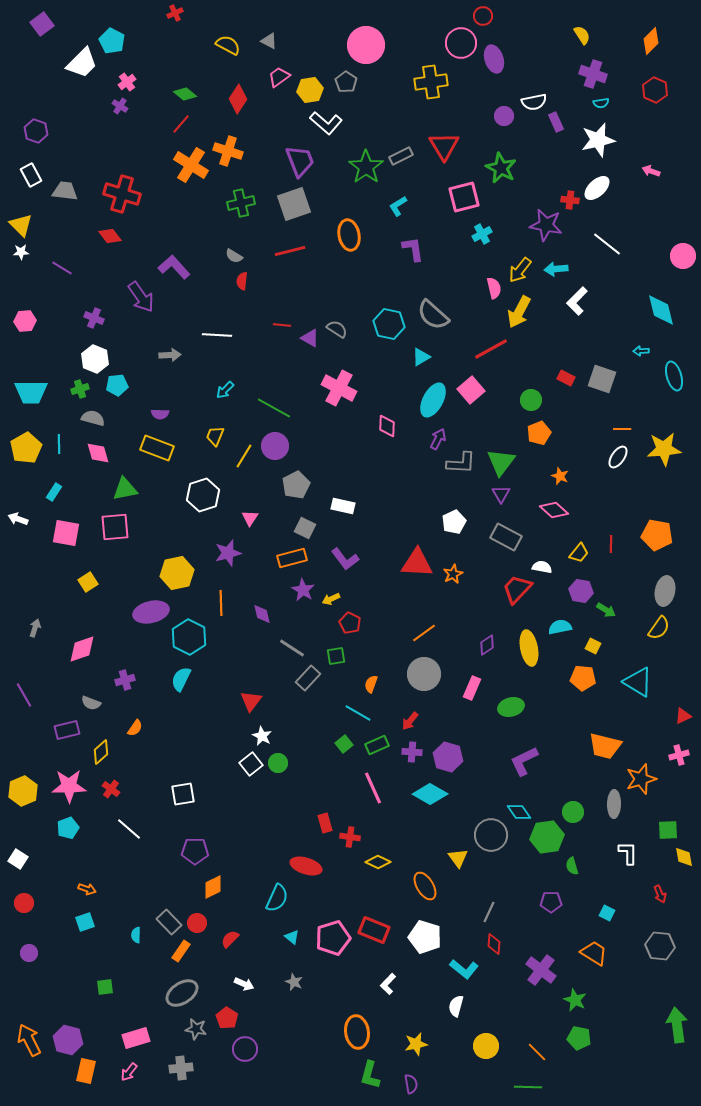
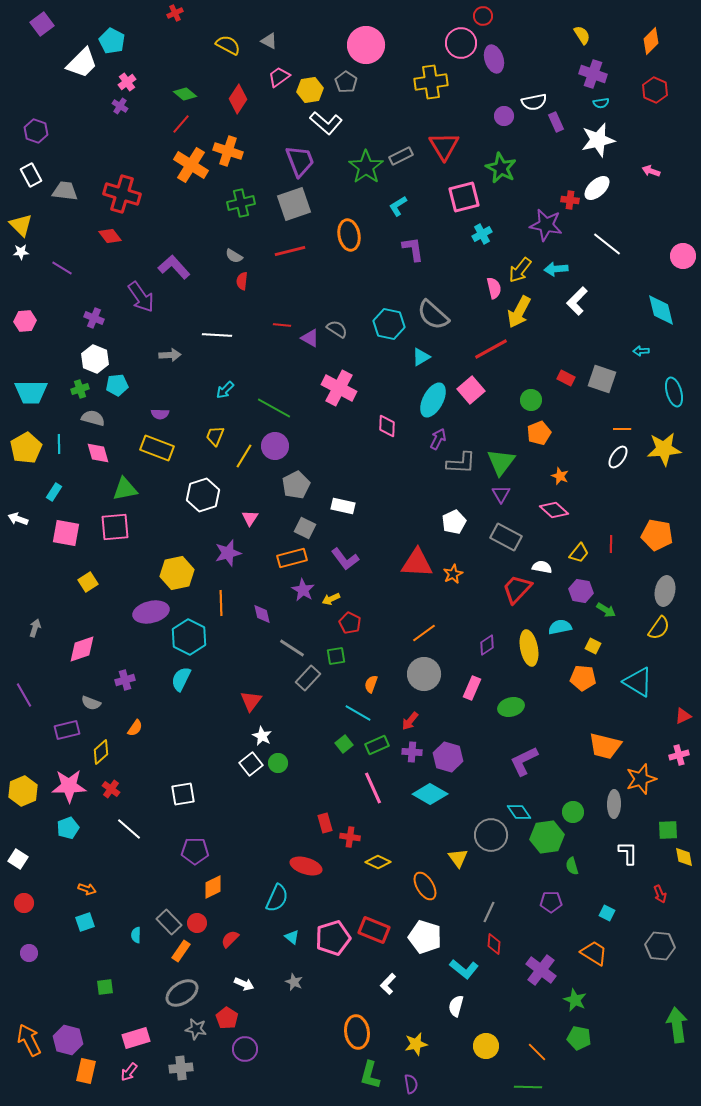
cyan ellipse at (674, 376): moved 16 px down
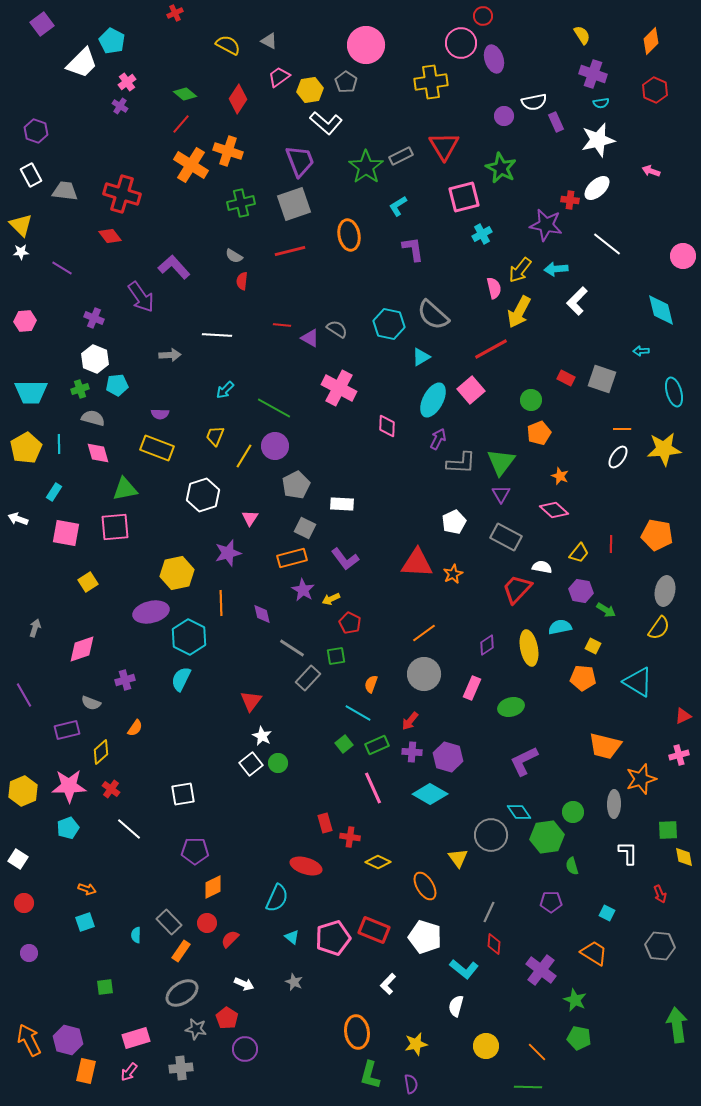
white rectangle at (343, 506): moved 1 px left, 2 px up; rotated 10 degrees counterclockwise
red circle at (197, 923): moved 10 px right
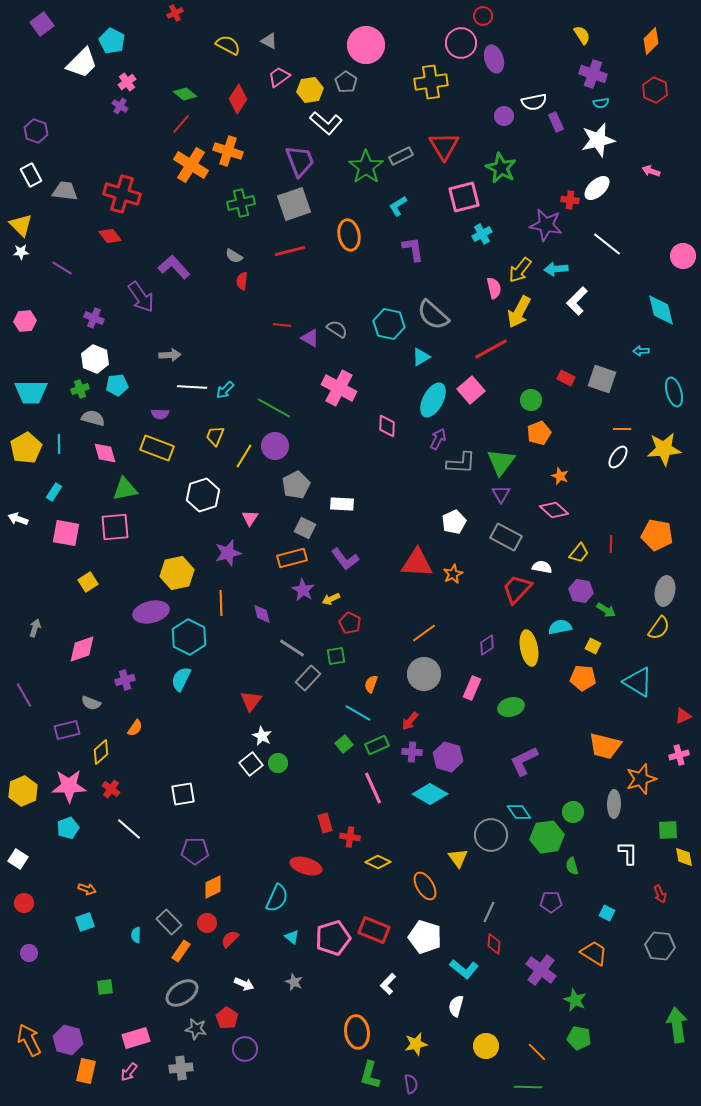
white line at (217, 335): moved 25 px left, 52 px down
pink diamond at (98, 453): moved 7 px right
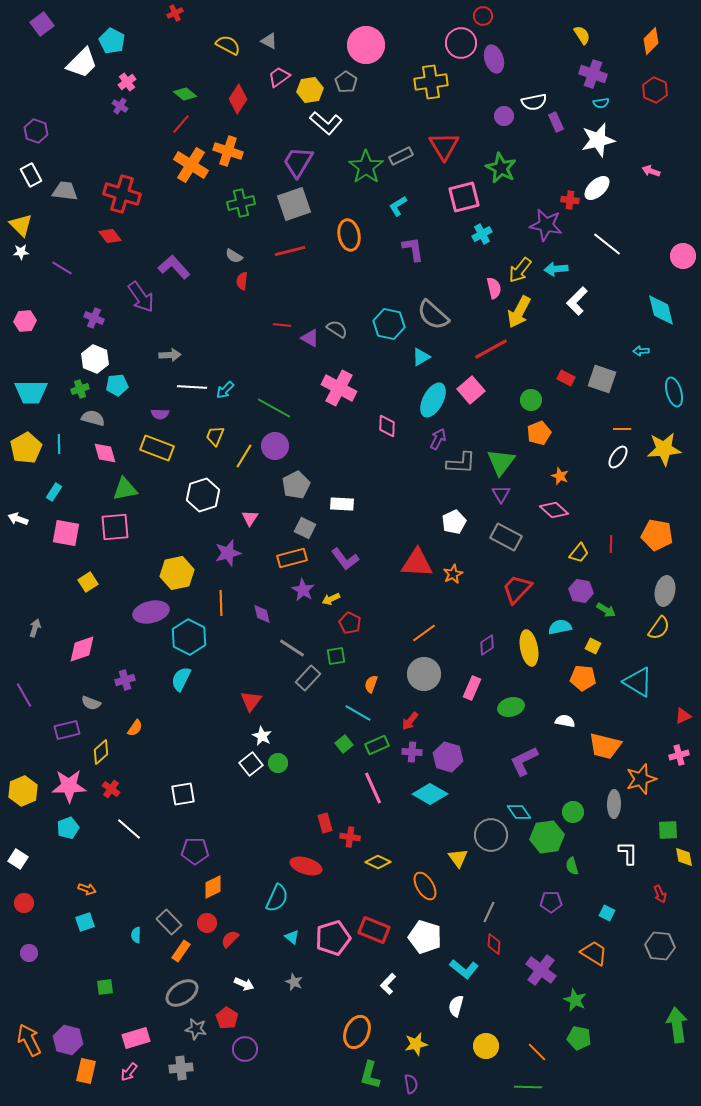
purple trapezoid at (300, 161): moved 2 px left, 1 px down; rotated 128 degrees counterclockwise
white semicircle at (542, 567): moved 23 px right, 154 px down
orange ellipse at (357, 1032): rotated 32 degrees clockwise
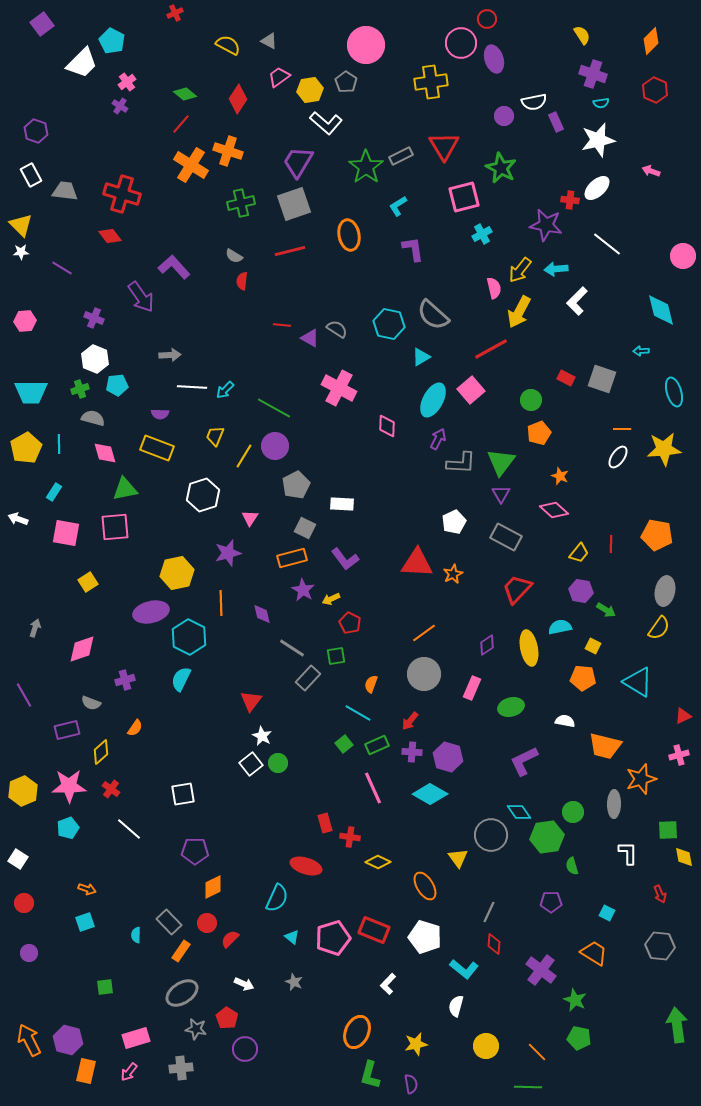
red circle at (483, 16): moved 4 px right, 3 px down
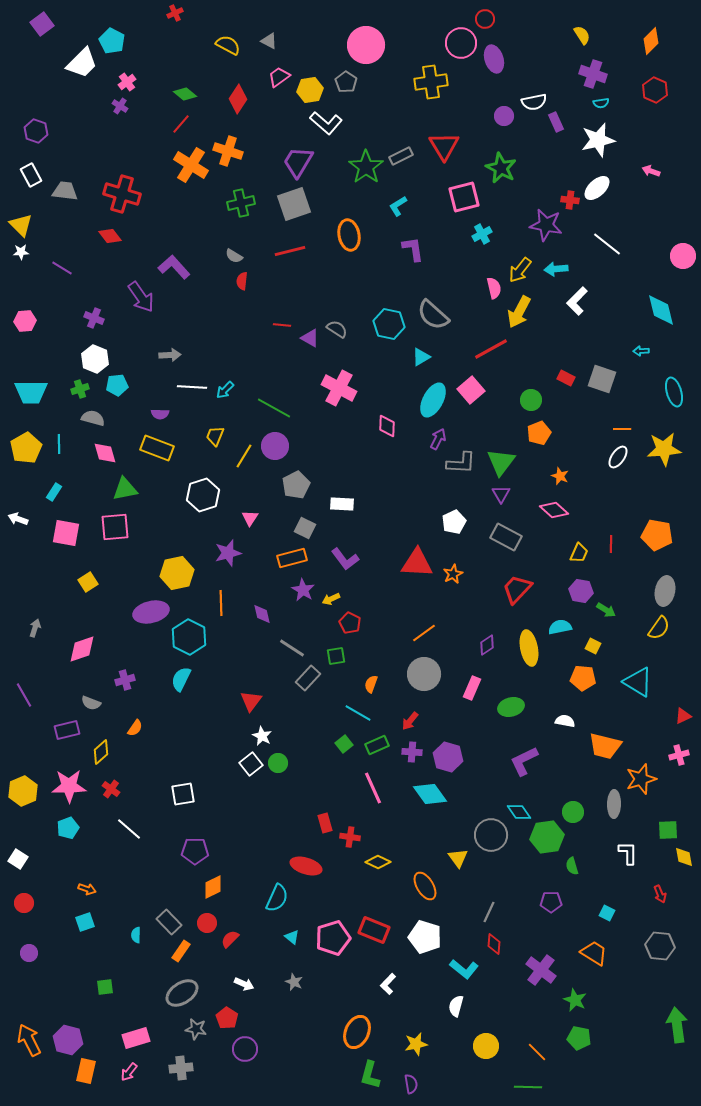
red circle at (487, 19): moved 2 px left
yellow trapezoid at (579, 553): rotated 15 degrees counterclockwise
cyan diamond at (430, 794): rotated 24 degrees clockwise
